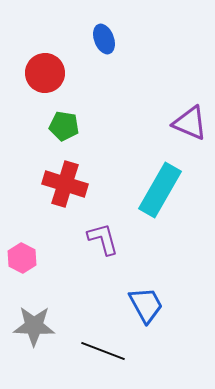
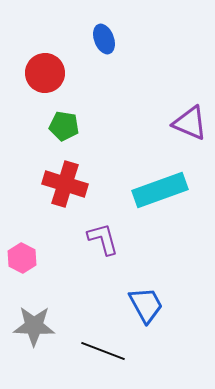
cyan rectangle: rotated 40 degrees clockwise
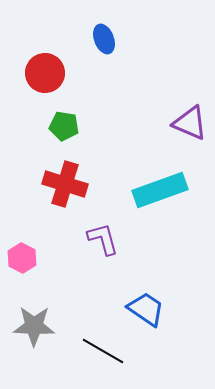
blue trapezoid: moved 4 px down; rotated 27 degrees counterclockwise
black line: rotated 9 degrees clockwise
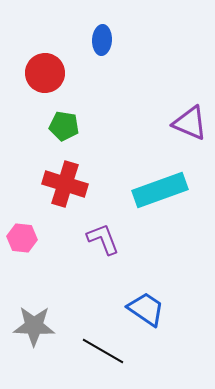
blue ellipse: moved 2 px left, 1 px down; rotated 24 degrees clockwise
purple L-shape: rotated 6 degrees counterclockwise
pink hexagon: moved 20 px up; rotated 20 degrees counterclockwise
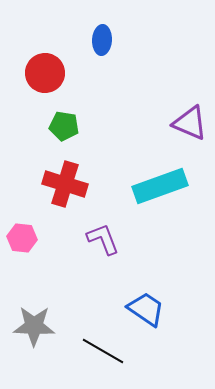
cyan rectangle: moved 4 px up
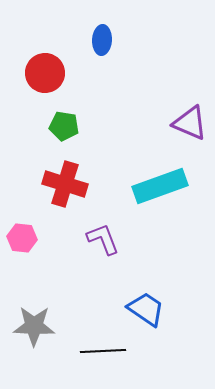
black line: rotated 33 degrees counterclockwise
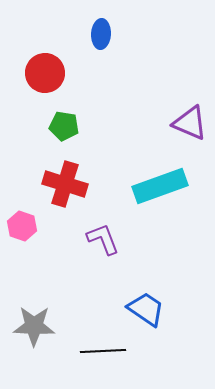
blue ellipse: moved 1 px left, 6 px up
pink hexagon: moved 12 px up; rotated 12 degrees clockwise
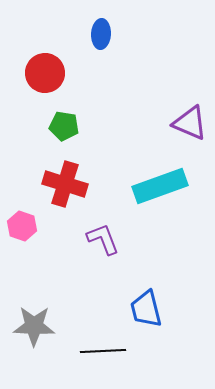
blue trapezoid: rotated 138 degrees counterclockwise
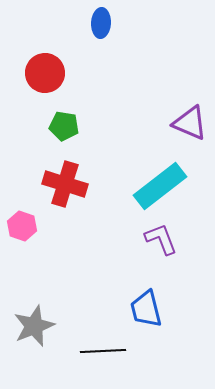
blue ellipse: moved 11 px up
cyan rectangle: rotated 18 degrees counterclockwise
purple L-shape: moved 58 px right
gray star: rotated 24 degrees counterclockwise
